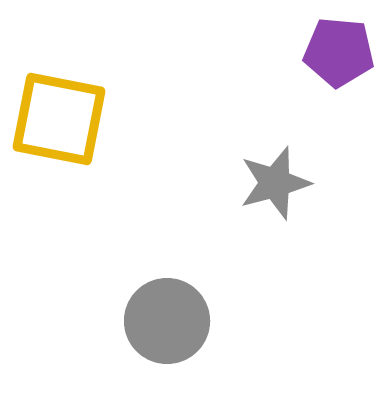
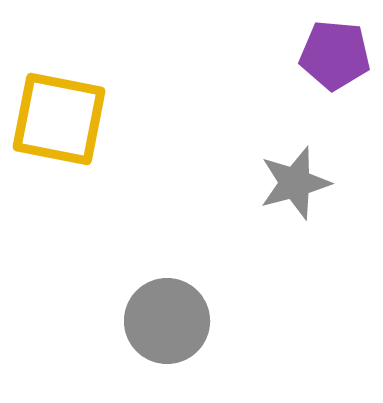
purple pentagon: moved 4 px left, 3 px down
gray star: moved 20 px right
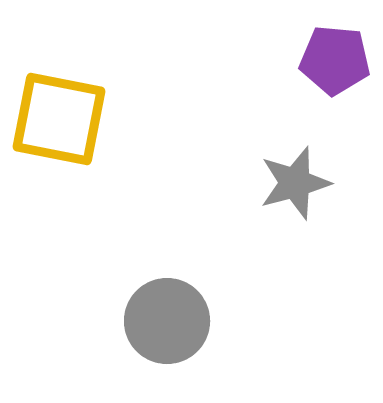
purple pentagon: moved 5 px down
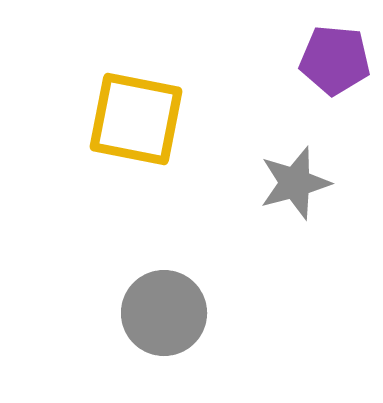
yellow square: moved 77 px right
gray circle: moved 3 px left, 8 px up
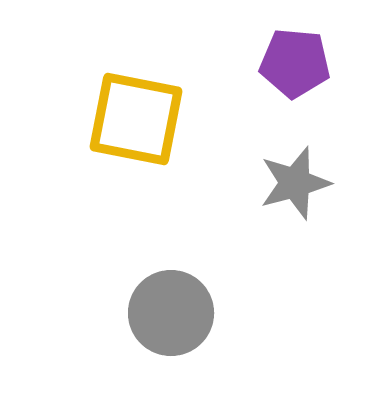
purple pentagon: moved 40 px left, 3 px down
gray circle: moved 7 px right
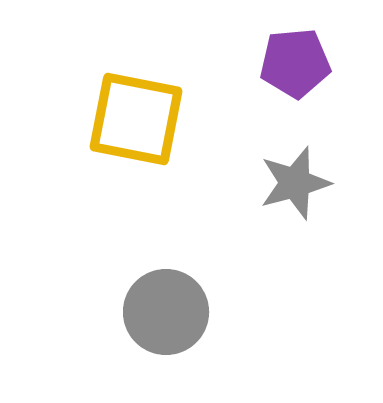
purple pentagon: rotated 10 degrees counterclockwise
gray circle: moved 5 px left, 1 px up
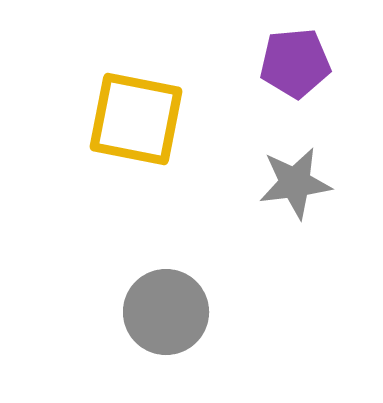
gray star: rotated 8 degrees clockwise
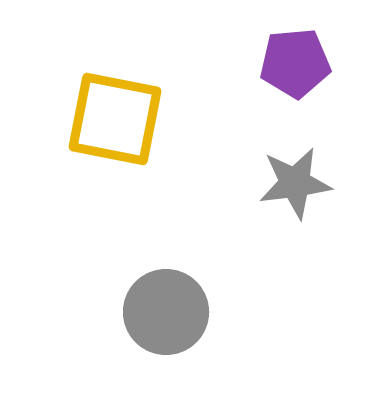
yellow square: moved 21 px left
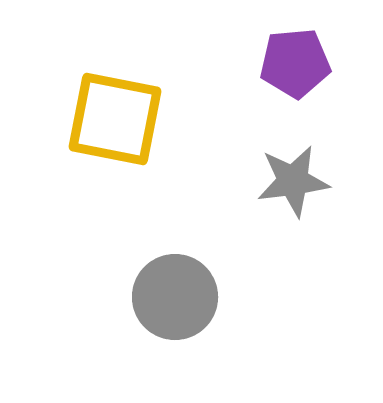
gray star: moved 2 px left, 2 px up
gray circle: moved 9 px right, 15 px up
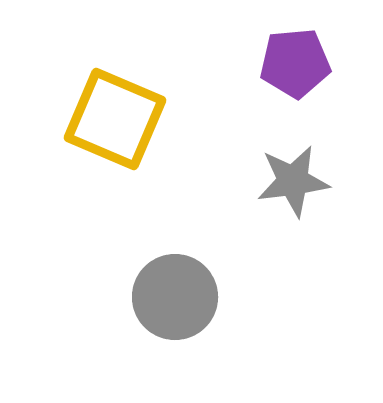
yellow square: rotated 12 degrees clockwise
